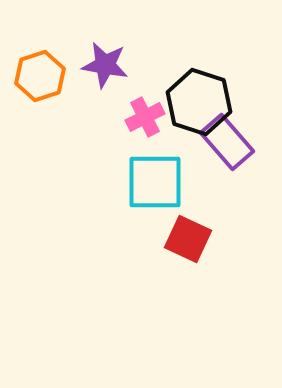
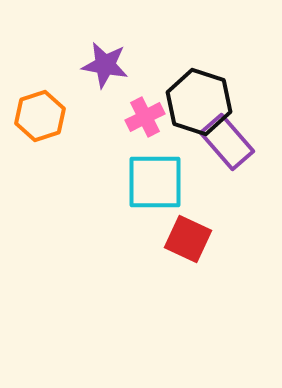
orange hexagon: moved 40 px down
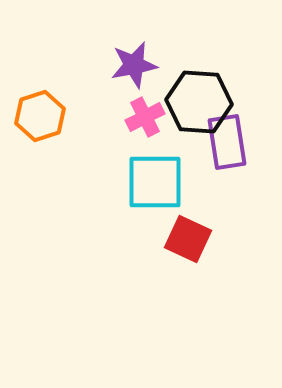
purple star: moved 29 px right; rotated 21 degrees counterclockwise
black hexagon: rotated 14 degrees counterclockwise
purple rectangle: rotated 32 degrees clockwise
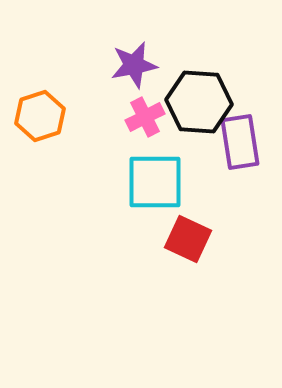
purple rectangle: moved 13 px right
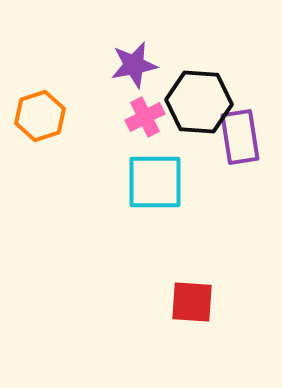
purple rectangle: moved 5 px up
red square: moved 4 px right, 63 px down; rotated 21 degrees counterclockwise
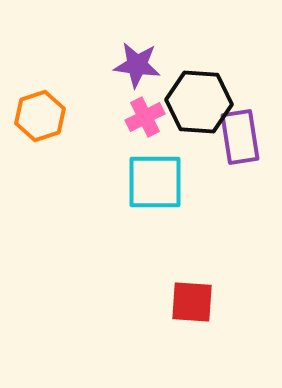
purple star: moved 3 px right; rotated 18 degrees clockwise
